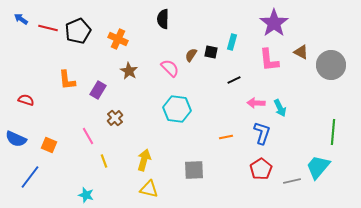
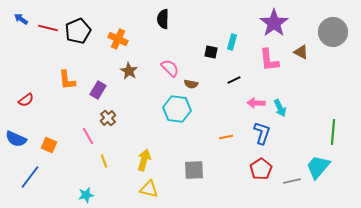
brown semicircle: moved 29 px down; rotated 112 degrees counterclockwise
gray circle: moved 2 px right, 33 px up
red semicircle: rotated 126 degrees clockwise
brown cross: moved 7 px left
cyan star: rotated 28 degrees counterclockwise
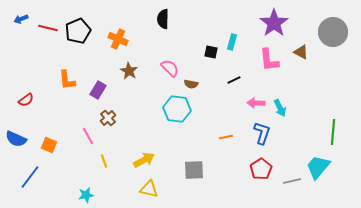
blue arrow: rotated 56 degrees counterclockwise
yellow arrow: rotated 45 degrees clockwise
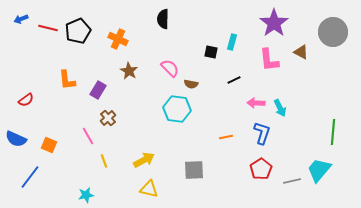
cyan trapezoid: moved 1 px right, 3 px down
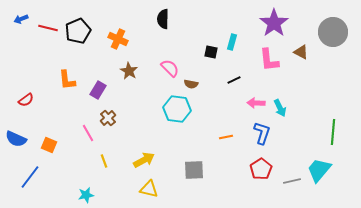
pink line: moved 3 px up
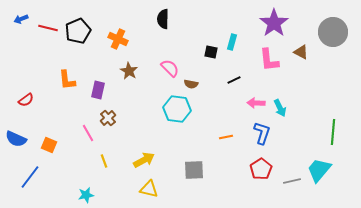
purple rectangle: rotated 18 degrees counterclockwise
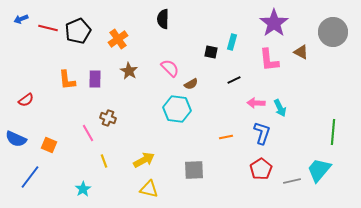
orange cross: rotated 30 degrees clockwise
brown semicircle: rotated 40 degrees counterclockwise
purple rectangle: moved 3 px left, 11 px up; rotated 12 degrees counterclockwise
brown cross: rotated 28 degrees counterclockwise
cyan star: moved 3 px left, 6 px up; rotated 21 degrees counterclockwise
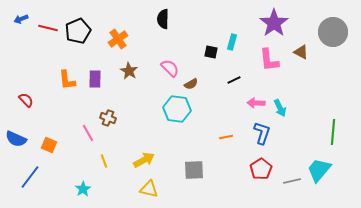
red semicircle: rotated 98 degrees counterclockwise
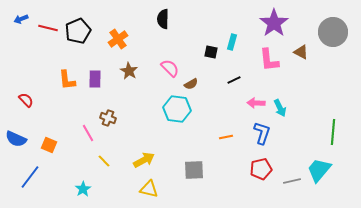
yellow line: rotated 24 degrees counterclockwise
red pentagon: rotated 20 degrees clockwise
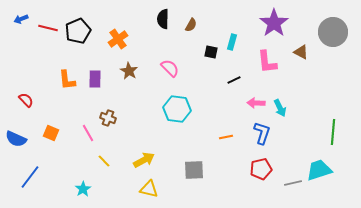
pink L-shape: moved 2 px left, 2 px down
brown semicircle: moved 59 px up; rotated 32 degrees counterclockwise
orange square: moved 2 px right, 12 px up
cyan trapezoid: rotated 32 degrees clockwise
gray line: moved 1 px right, 2 px down
